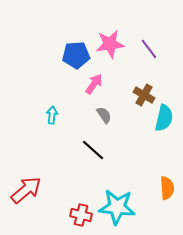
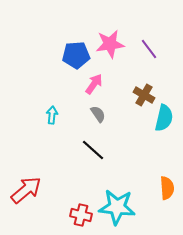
gray semicircle: moved 6 px left, 1 px up
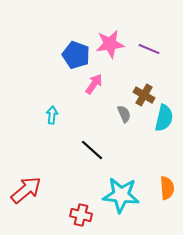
purple line: rotated 30 degrees counterclockwise
blue pentagon: rotated 24 degrees clockwise
gray semicircle: moved 26 px right; rotated 12 degrees clockwise
black line: moved 1 px left
cyan star: moved 4 px right, 12 px up
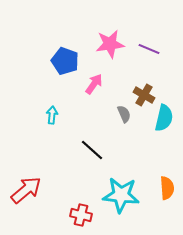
blue pentagon: moved 11 px left, 6 px down
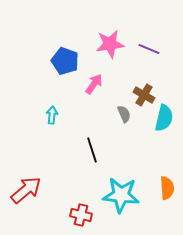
black line: rotated 30 degrees clockwise
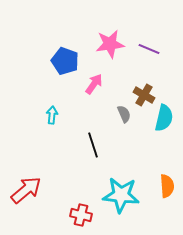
black line: moved 1 px right, 5 px up
orange semicircle: moved 2 px up
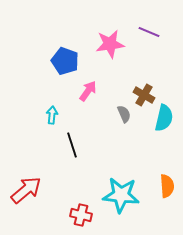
purple line: moved 17 px up
pink arrow: moved 6 px left, 7 px down
black line: moved 21 px left
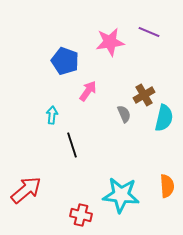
pink star: moved 2 px up
brown cross: rotated 30 degrees clockwise
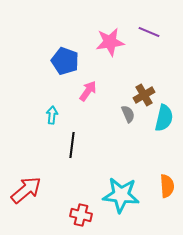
gray semicircle: moved 4 px right
black line: rotated 25 degrees clockwise
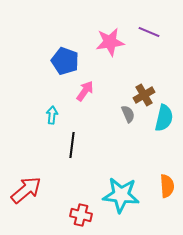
pink arrow: moved 3 px left
